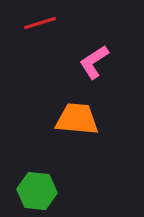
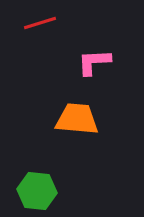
pink L-shape: rotated 30 degrees clockwise
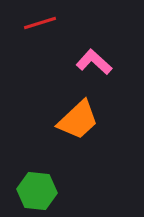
pink L-shape: rotated 45 degrees clockwise
orange trapezoid: moved 1 px right, 1 px down; rotated 132 degrees clockwise
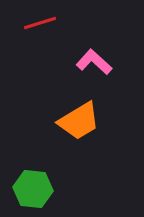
orange trapezoid: moved 1 px right, 1 px down; rotated 12 degrees clockwise
green hexagon: moved 4 px left, 2 px up
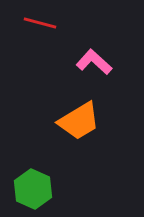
red line: rotated 32 degrees clockwise
green hexagon: rotated 18 degrees clockwise
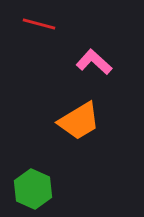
red line: moved 1 px left, 1 px down
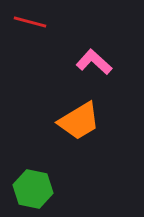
red line: moved 9 px left, 2 px up
green hexagon: rotated 12 degrees counterclockwise
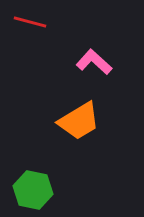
green hexagon: moved 1 px down
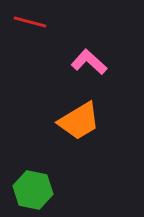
pink L-shape: moved 5 px left
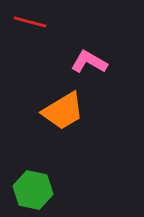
pink L-shape: rotated 12 degrees counterclockwise
orange trapezoid: moved 16 px left, 10 px up
